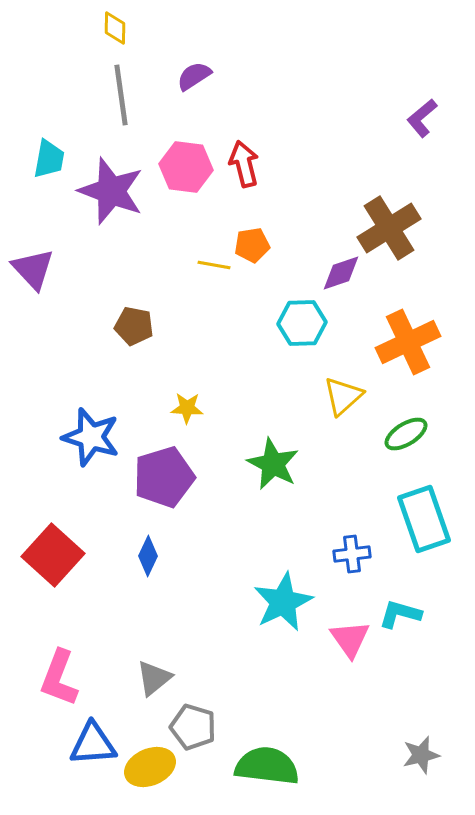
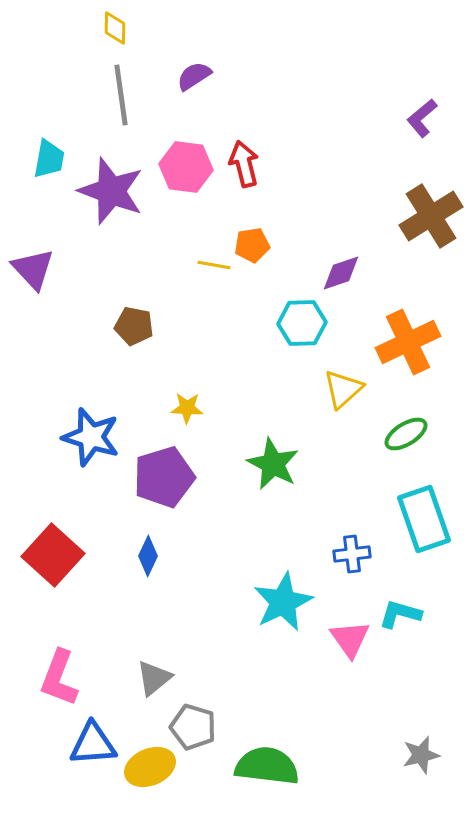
brown cross: moved 42 px right, 12 px up
yellow triangle: moved 7 px up
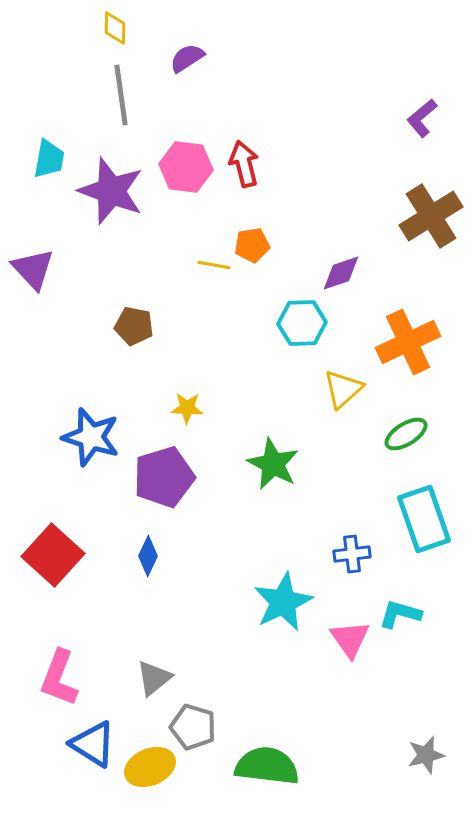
purple semicircle: moved 7 px left, 18 px up
blue triangle: rotated 36 degrees clockwise
gray star: moved 5 px right
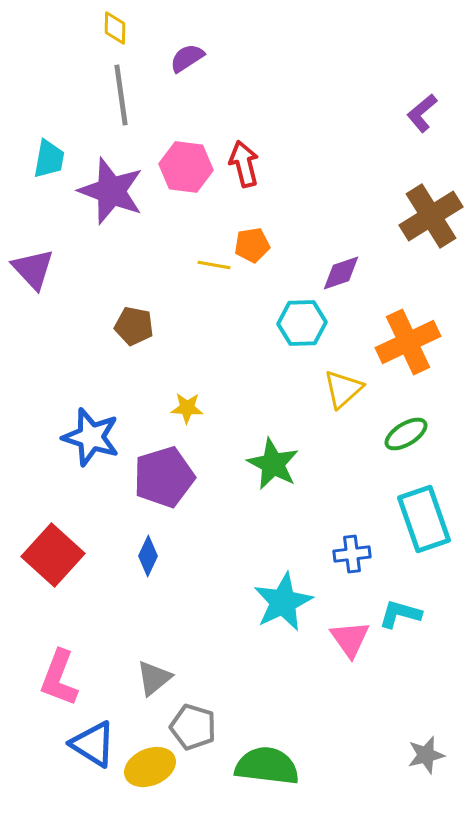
purple L-shape: moved 5 px up
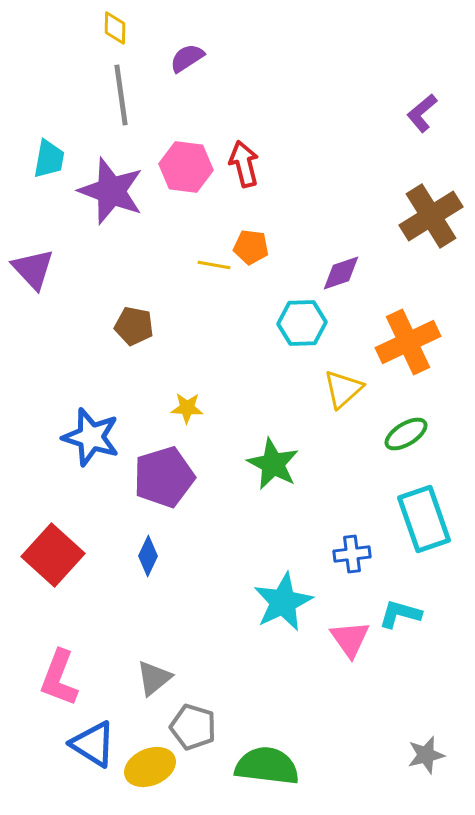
orange pentagon: moved 1 px left, 2 px down; rotated 16 degrees clockwise
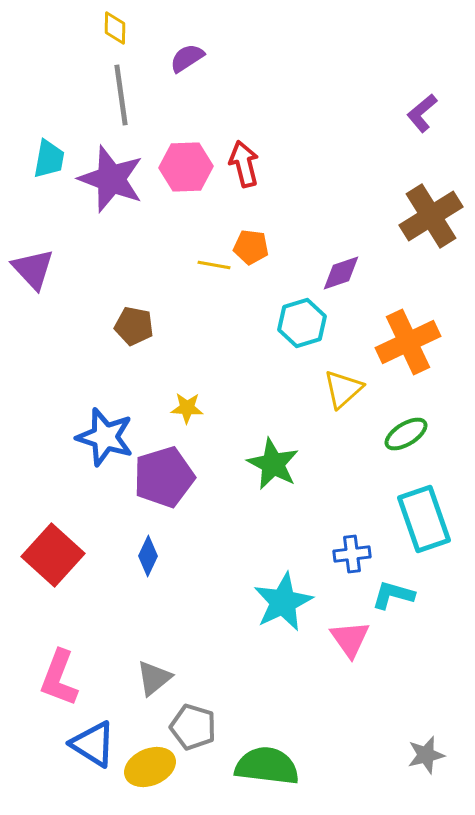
pink hexagon: rotated 9 degrees counterclockwise
purple star: moved 12 px up
cyan hexagon: rotated 15 degrees counterclockwise
blue star: moved 14 px right
cyan L-shape: moved 7 px left, 19 px up
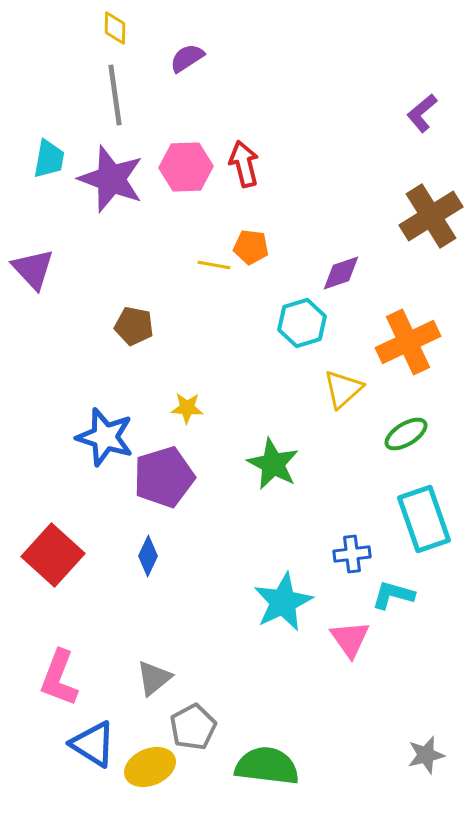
gray line: moved 6 px left
gray pentagon: rotated 27 degrees clockwise
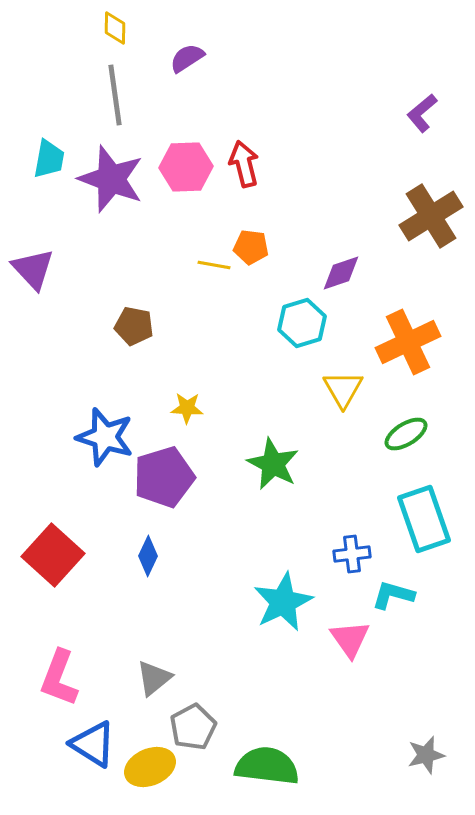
yellow triangle: rotated 18 degrees counterclockwise
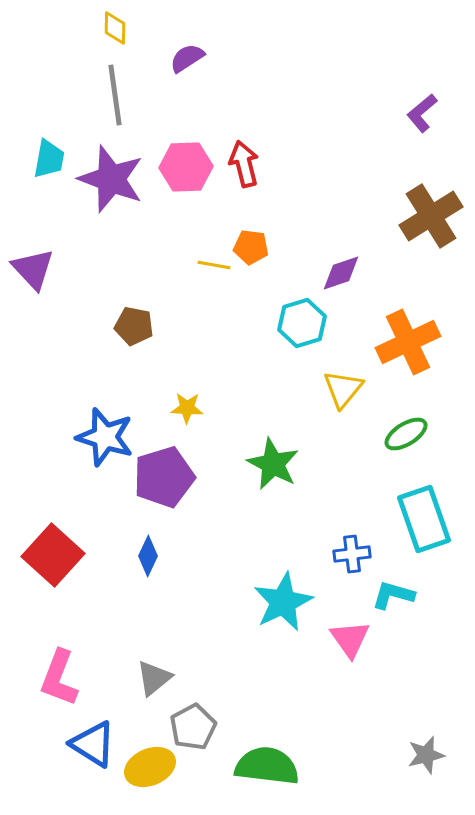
yellow triangle: rotated 9 degrees clockwise
